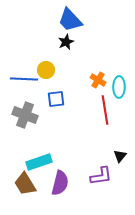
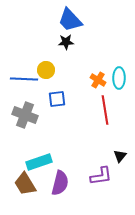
black star: rotated 21 degrees clockwise
cyan ellipse: moved 9 px up
blue square: moved 1 px right
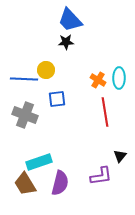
red line: moved 2 px down
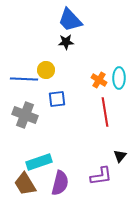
orange cross: moved 1 px right
